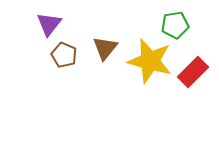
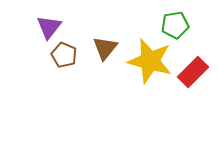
purple triangle: moved 3 px down
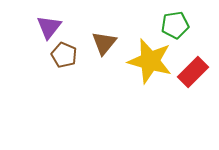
brown triangle: moved 1 px left, 5 px up
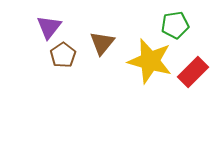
brown triangle: moved 2 px left
brown pentagon: moved 1 px left; rotated 15 degrees clockwise
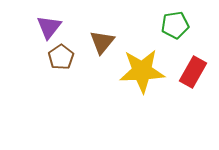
brown triangle: moved 1 px up
brown pentagon: moved 2 px left, 2 px down
yellow star: moved 8 px left, 10 px down; rotated 18 degrees counterclockwise
red rectangle: rotated 16 degrees counterclockwise
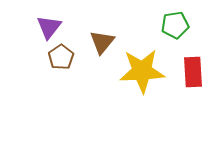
red rectangle: rotated 32 degrees counterclockwise
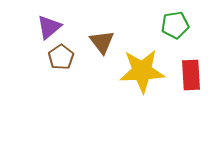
purple triangle: rotated 12 degrees clockwise
brown triangle: rotated 16 degrees counterclockwise
red rectangle: moved 2 px left, 3 px down
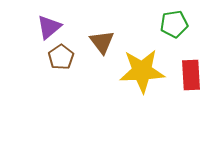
green pentagon: moved 1 px left, 1 px up
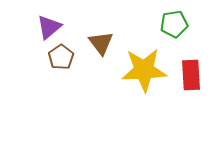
brown triangle: moved 1 px left, 1 px down
yellow star: moved 2 px right, 1 px up
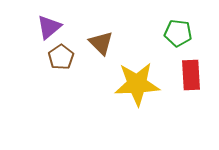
green pentagon: moved 4 px right, 9 px down; rotated 16 degrees clockwise
brown triangle: rotated 8 degrees counterclockwise
yellow star: moved 7 px left, 14 px down
